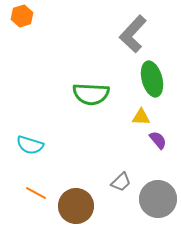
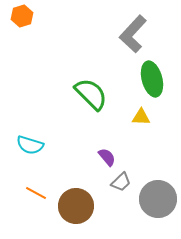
green semicircle: rotated 138 degrees counterclockwise
purple semicircle: moved 51 px left, 17 px down
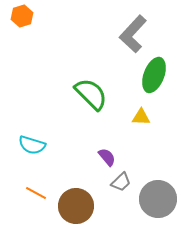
green ellipse: moved 2 px right, 4 px up; rotated 36 degrees clockwise
cyan semicircle: moved 2 px right
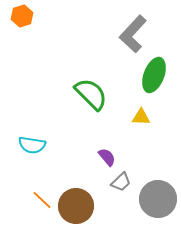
cyan semicircle: rotated 8 degrees counterclockwise
orange line: moved 6 px right, 7 px down; rotated 15 degrees clockwise
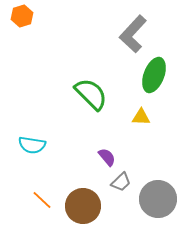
brown circle: moved 7 px right
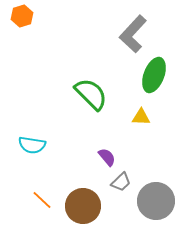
gray circle: moved 2 px left, 2 px down
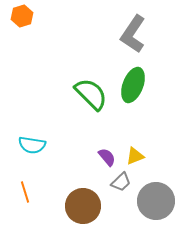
gray L-shape: rotated 9 degrees counterclockwise
green ellipse: moved 21 px left, 10 px down
yellow triangle: moved 6 px left, 39 px down; rotated 24 degrees counterclockwise
orange line: moved 17 px left, 8 px up; rotated 30 degrees clockwise
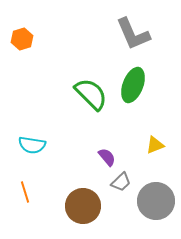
orange hexagon: moved 23 px down
gray L-shape: rotated 57 degrees counterclockwise
yellow triangle: moved 20 px right, 11 px up
